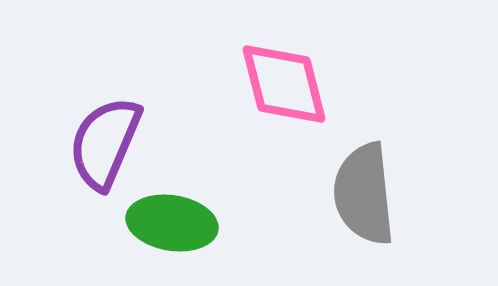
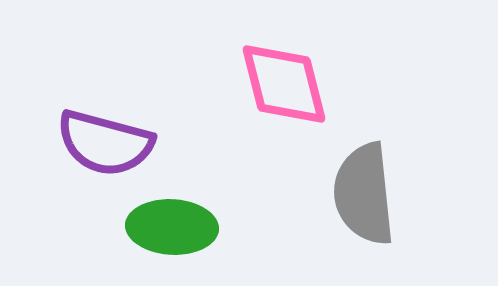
purple semicircle: rotated 98 degrees counterclockwise
green ellipse: moved 4 px down; rotated 6 degrees counterclockwise
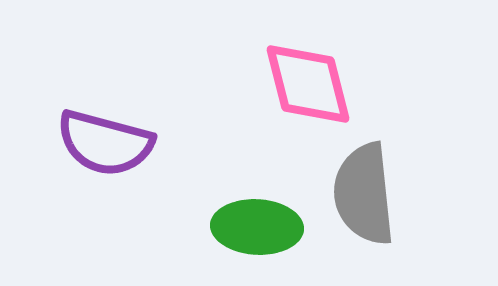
pink diamond: moved 24 px right
green ellipse: moved 85 px right
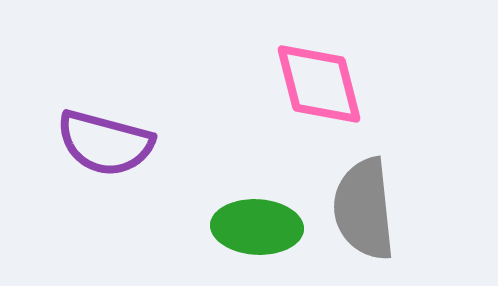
pink diamond: moved 11 px right
gray semicircle: moved 15 px down
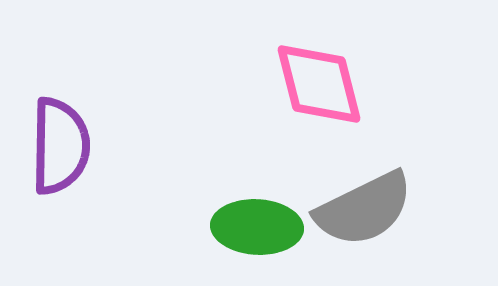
purple semicircle: moved 45 px left, 3 px down; rotated 104 degrees counterclockwise
gray semicircle: rotated 110 degrees counterclockwise
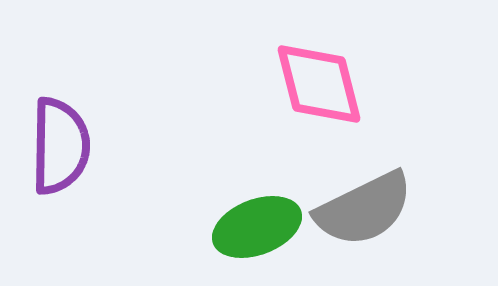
green ellipse: rotated 24 degrees counterclockwise
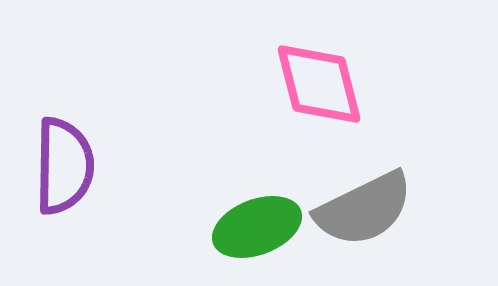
purple semicircle: moved 4 px right, 20 px down
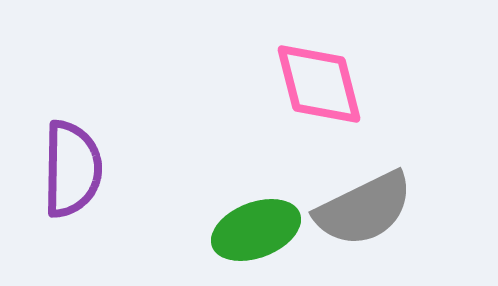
purple semicircle: moved 8 px right, 3 px down
green ellipse: moved 1 px left, 3 px down
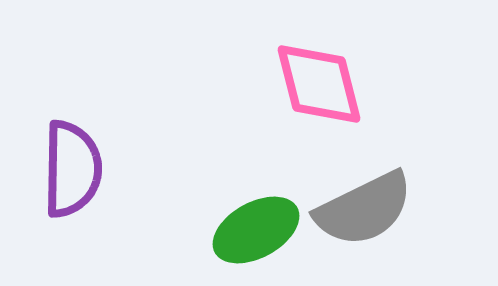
green ellipse: rotated 8 degrees counterclockwise
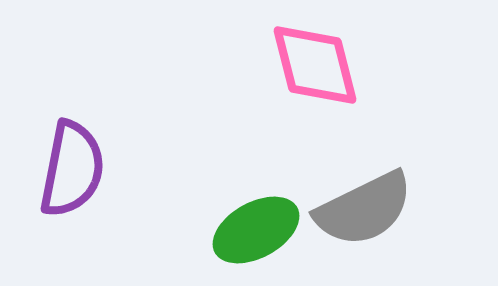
pink diamond: moved 4 px left, 19 px up
purple semicircle: rotated 10 degrees clockwise
